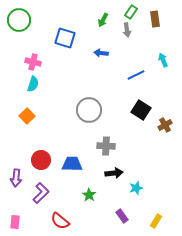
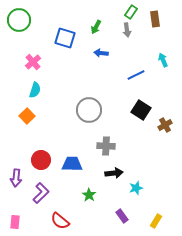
green arrow: moved 7 px left, 7 px down
pink cross: rotated 35 degrees clockwise
cyan semicircle: moved 2 px right, 6 px down
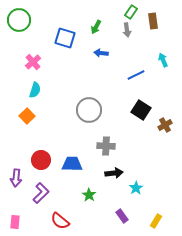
brown rectangle: moved 2 px left, 2 px down
cyan star: rotated 16 degrees counterclockwise
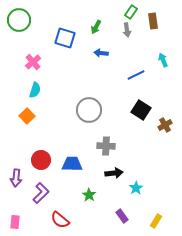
red semicircle: moved 1 px up
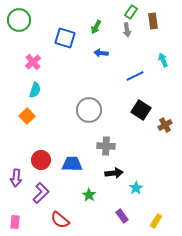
blue line: moved 1 px left, 1 px down
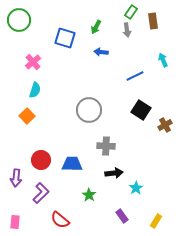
blue arrow: moved 1 px up
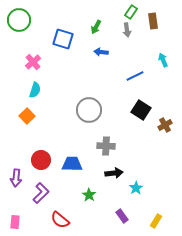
blue square: moved 2 px left, 1 px down
